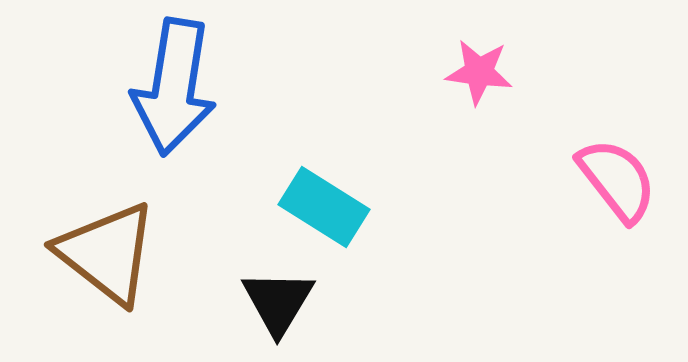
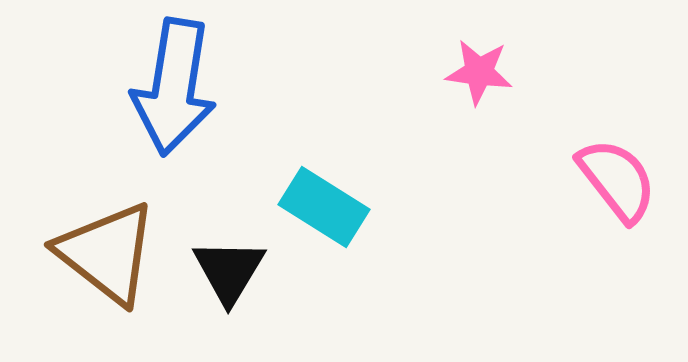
black triangle: moved 49 px left, 31 px up
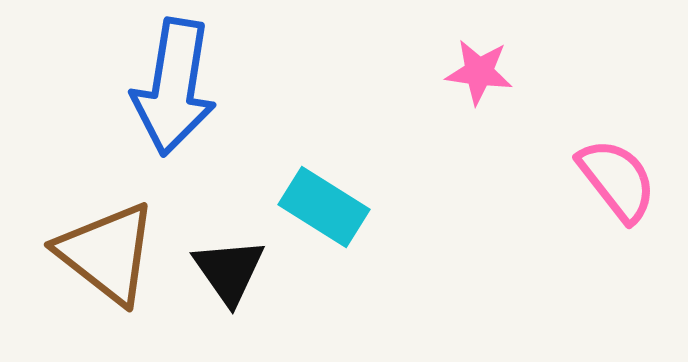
black triangle: rotated 6 degrees counterclockwise
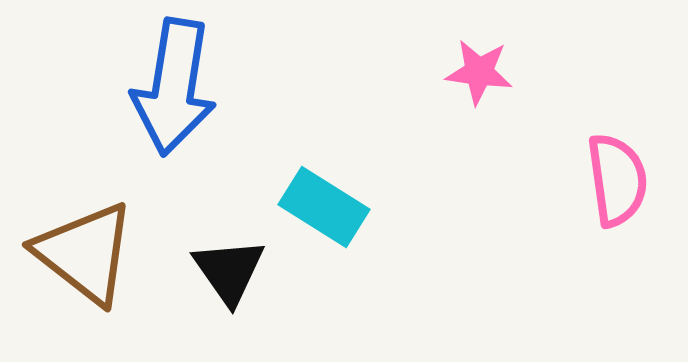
pink semicircle: rotated 30 degrees clockwise
brown triangle: moved 22 px left
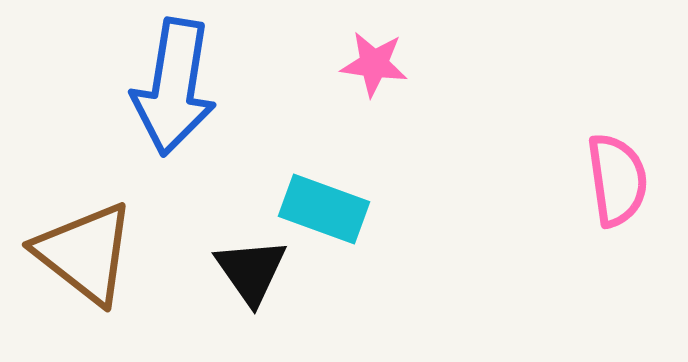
pink star: moved 105 px left, 8 px up
cyan rectangle: moved 2 px down; rotated 12 degrees counterclockwise
black triangle: moved 22 px right
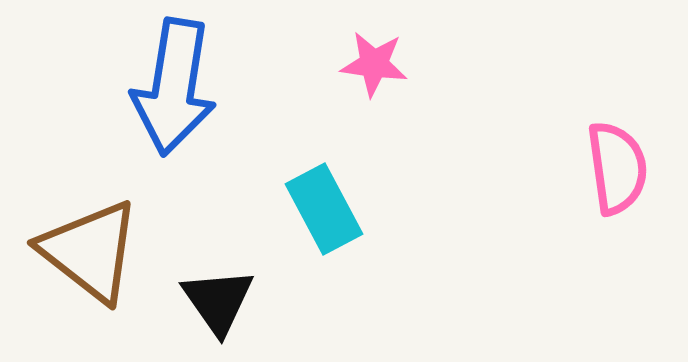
pink semicircle: moved 12 px up
cyan rectangle: rotated 42 degrees clockwise
brown triangle: moved 5 px right, 2 px up
black triangle: moved 33 px left, 30 px down
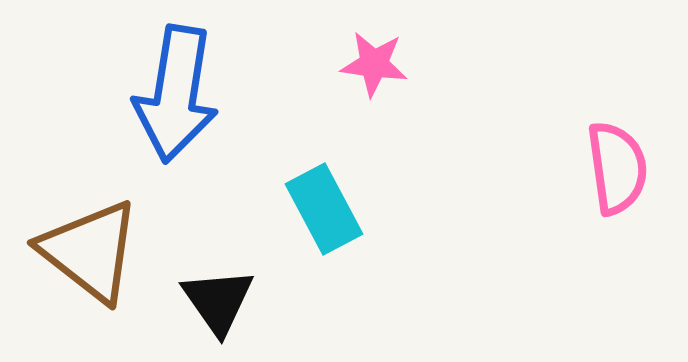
blue arrow: moved 2 px right, 7 px down
